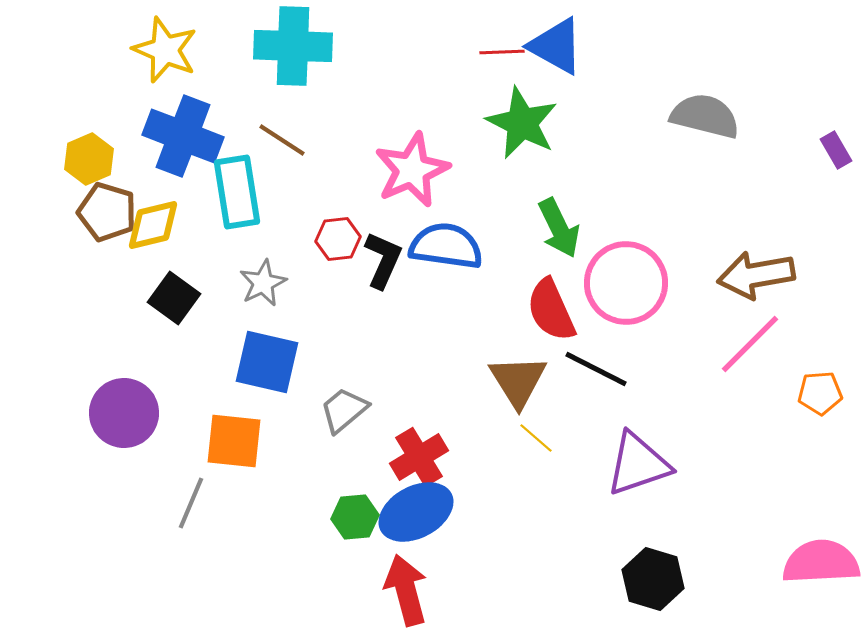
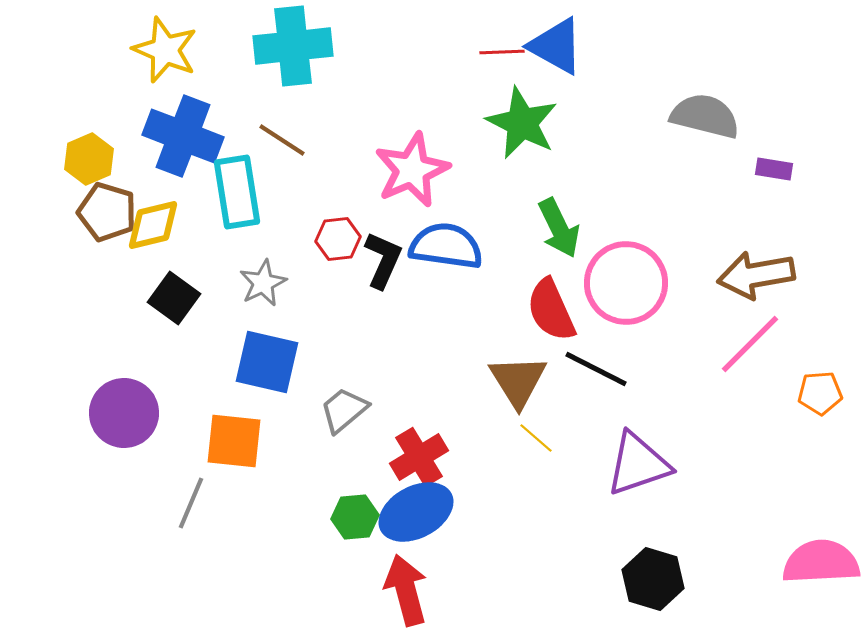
cyan cross: rotated 8 degrees counterclockwise
purple rectangle: moved 62 px left, 19 px down; rotated 51 degrees counterclockwise
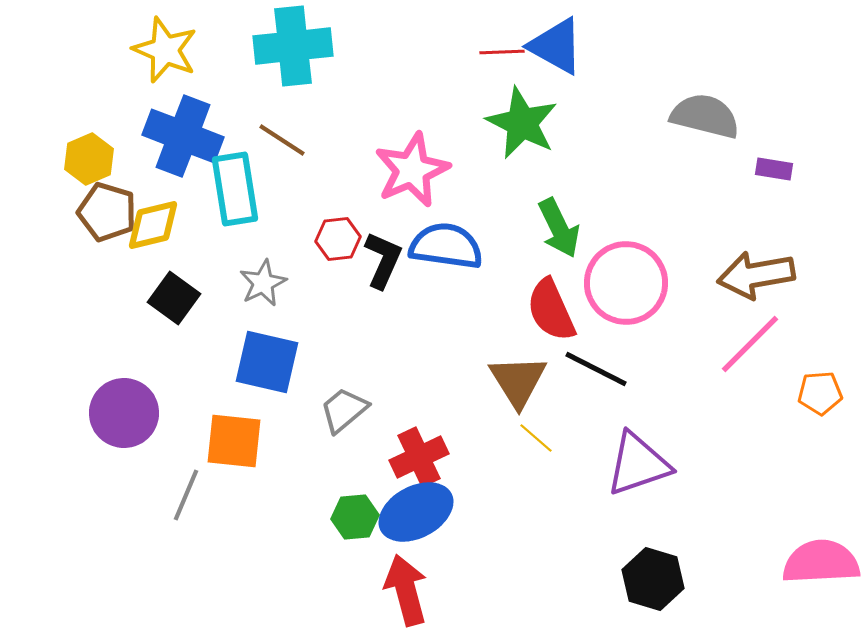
cyan rectangle: moved 2 px left, 3 px up
red cross: rotated 6 degrees clockwise
gray line: moved 5 px left, 8 px up
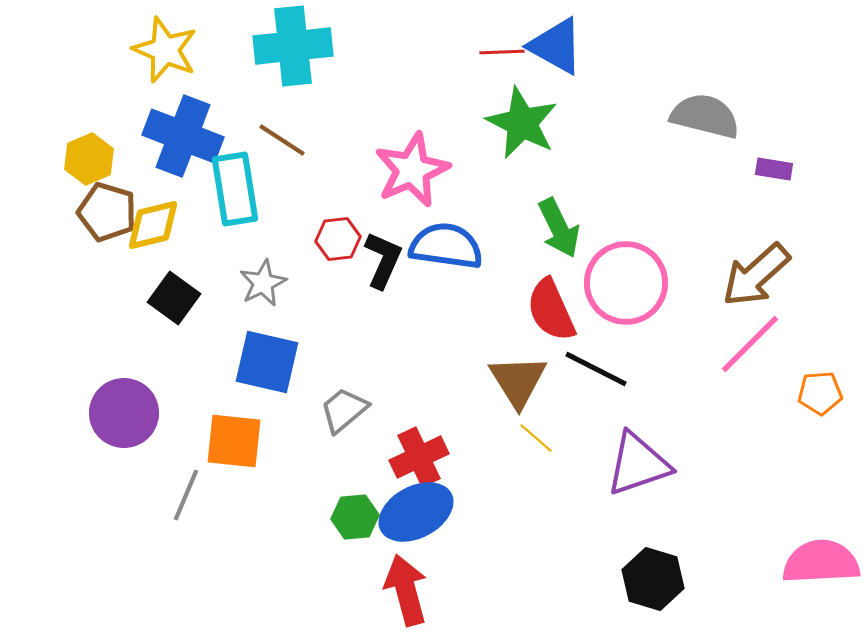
brown arrow: rotated 32 degrees counterclockwise
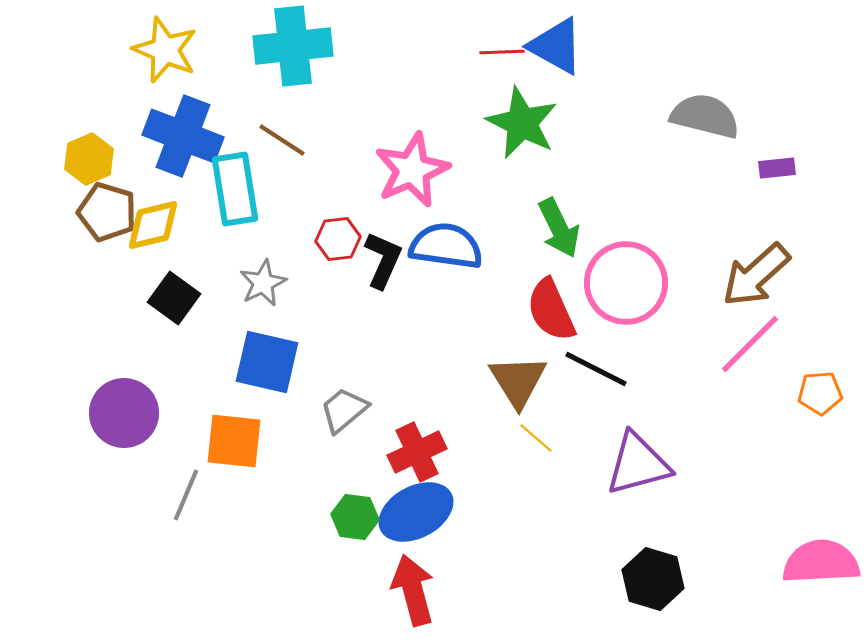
purple rectangle: moved 3 px right, 1 px up; rotated 15 degrees counterclockwise
red cross: moved 2 px left, 5 px up
purple triangle: rotated 4 degrees clockwise
green hexagon: rotated 12 degrees clockwise
red arrow: moved 7 px right
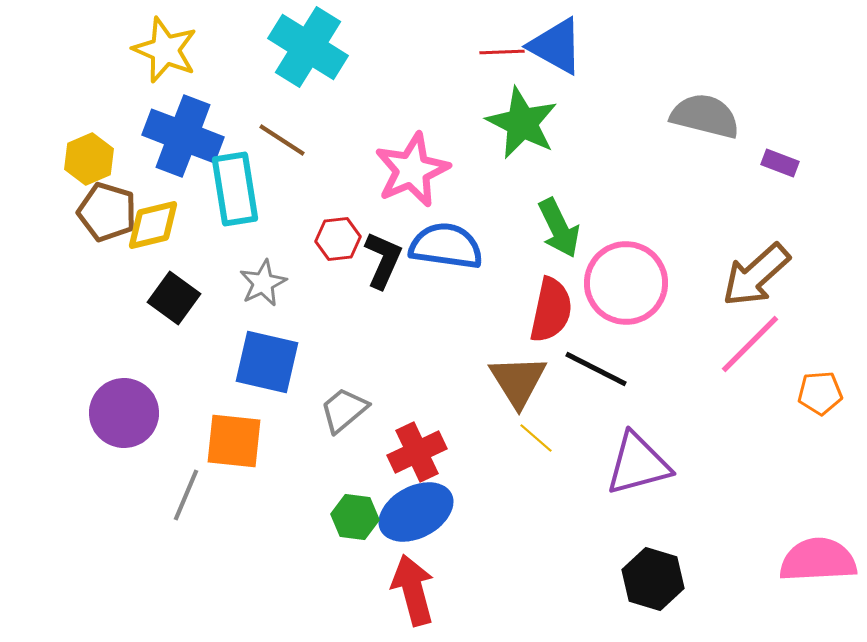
cyan cross: moved 15 px right, 1 px down; rotated 38 degrees clockwise
purple rectangle: moved 3 px right, 5 px up; rotated 27 degrees clockwise
red semicircle: rotated 144 degrees counterclockwise
pink semicircle: moved 3 px left, 2 px up
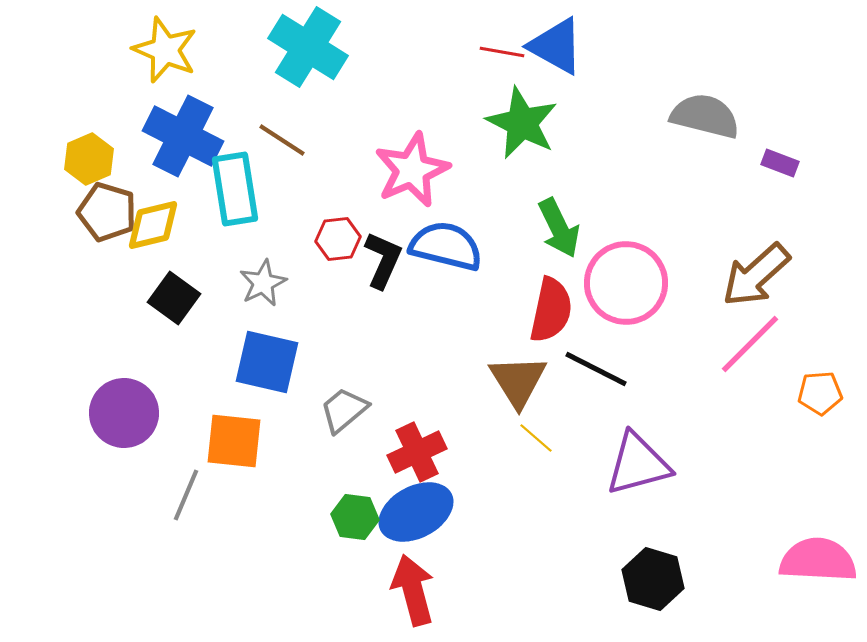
red line: rotated 12 degrees clockwise
blue cross: rotated 6 degrees clockwise
blue semicircle: rotated 6 degrees clockwise
pink semicircle: rotated 6 degrees clockwise
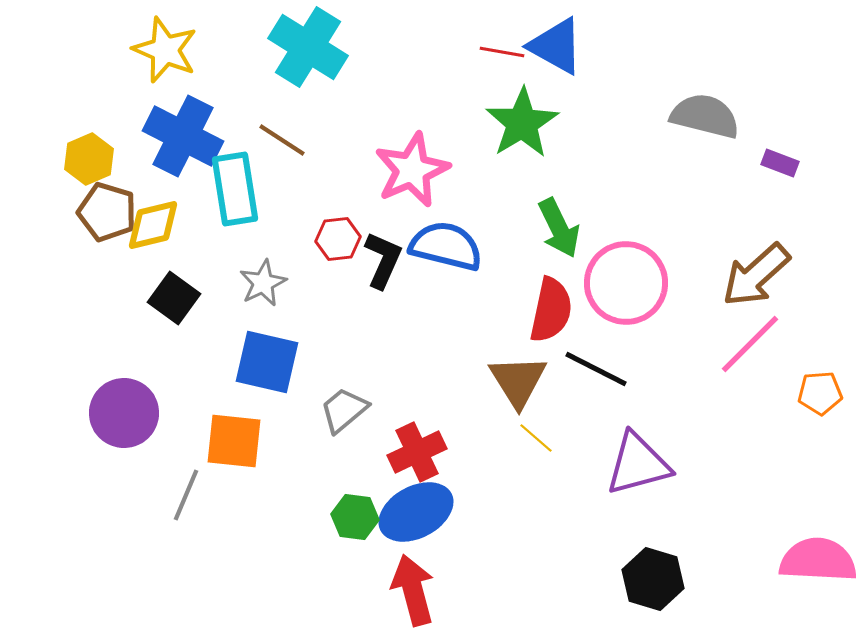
green star: rotated 14 degrees clockwise
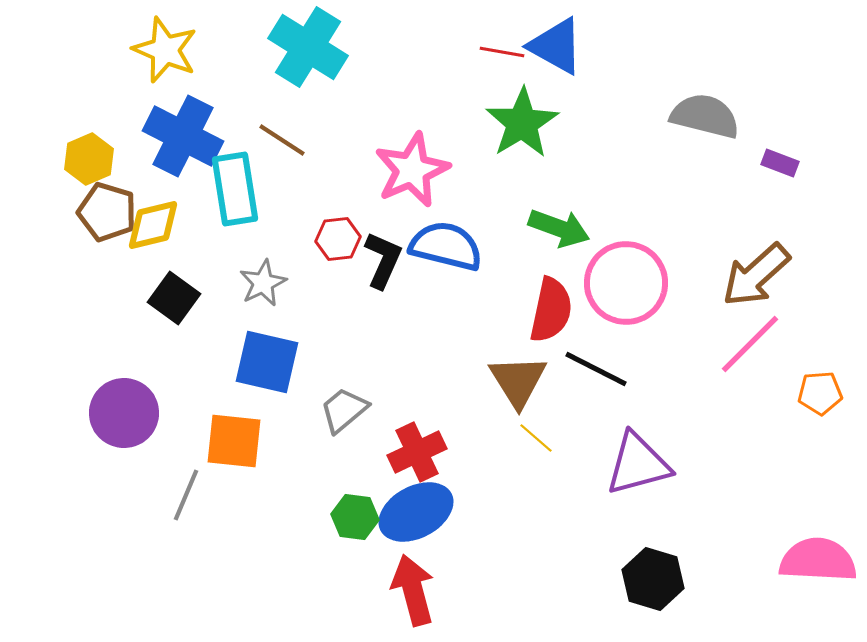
green arrow: rotated 44 degrees counterclockwise
